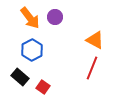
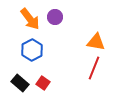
orange arrow: moved 1 px down
orange triangle: moved 1 px right, 2 px down; rotated 18 degrees counterclockwise
red line: moved 2 px right
black rectangle: moved 6 px down
red square: moved 4 px up
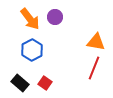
red square: moved 2 px right
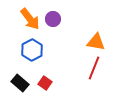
purple circle: moved 2 px left, 2 px down
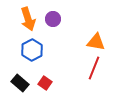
orange arrow: moved 2 px left; rotated 20 degrees clockwise
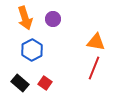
orange arrow: moved 3 px left, 1 px up
